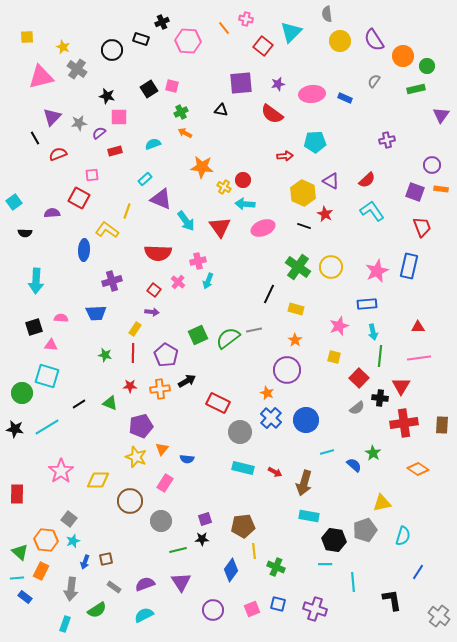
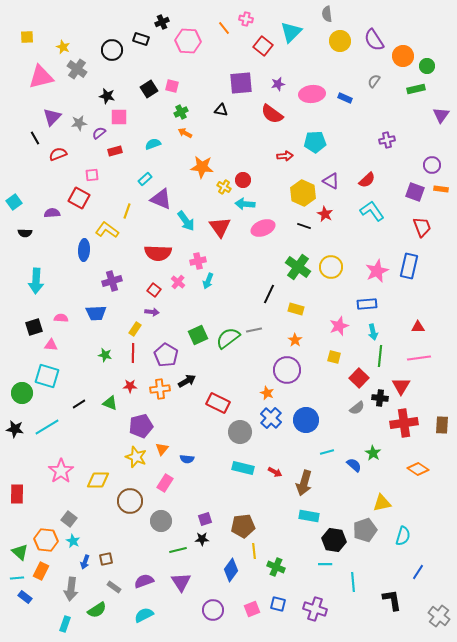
cyan star at (73, 541): rotated 24 degrees counterclockwise
purple semicircle at (145, 584): moved 1 px left, 3 px up
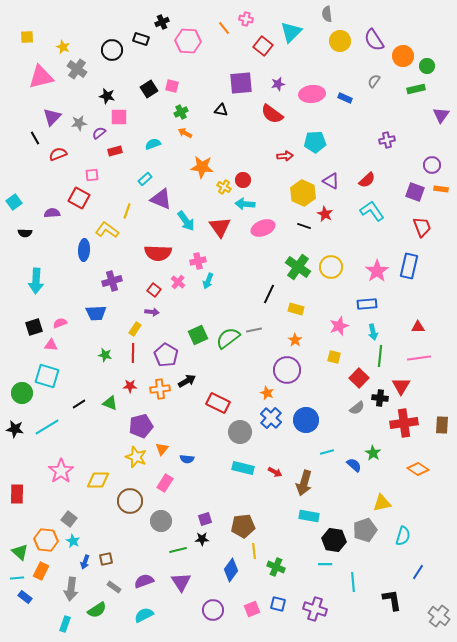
pink star at (377, 271): rotated 10 degrees counterclockwise
pink semicircle at (61, 318): moved 1 px left, 5 px down; rotated 24 degrees counterclockwise
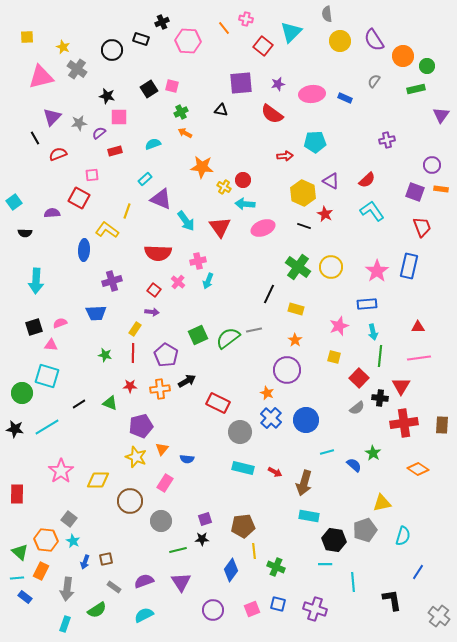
gray arrow at (71, 589): moved 4 px left
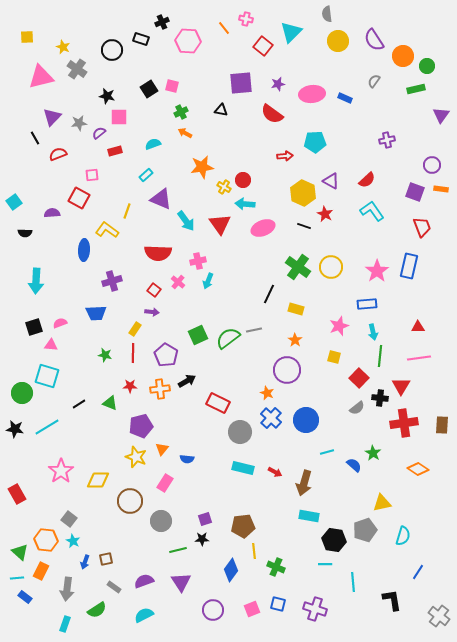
yellow circle at (340, 41): moved 2 px left
orange star at (202, 167): rotated 15 degrees counterclockwise
cyan rectangle at (145, 179): moved 1 px right, 4 px up
red triangle at (220, 227): moved 3 px up
red rectangle at (17, 494): rotated 30 degrees counterclockwise
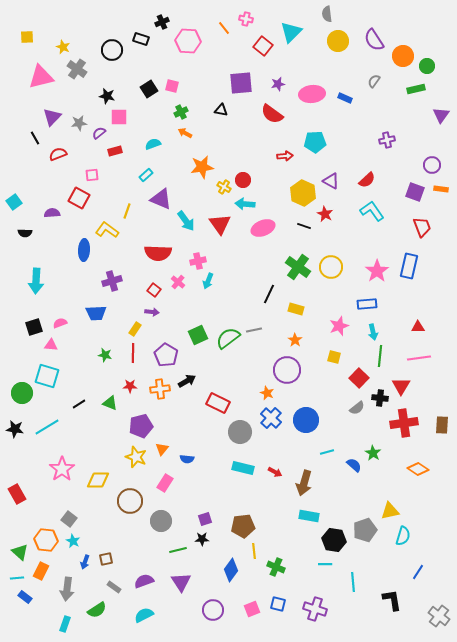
pink star at (61, 471): moved 1 px right, 2 px up
yellow triangle at (382, 503): moved 8 px right, 8 px down
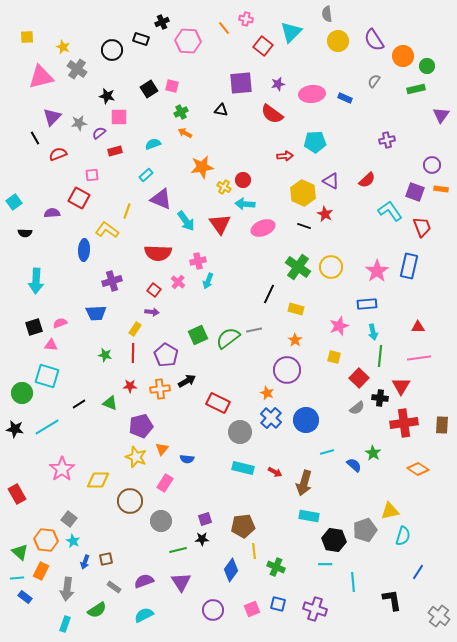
cyan L-shape at (372, 211): moved 18 px right
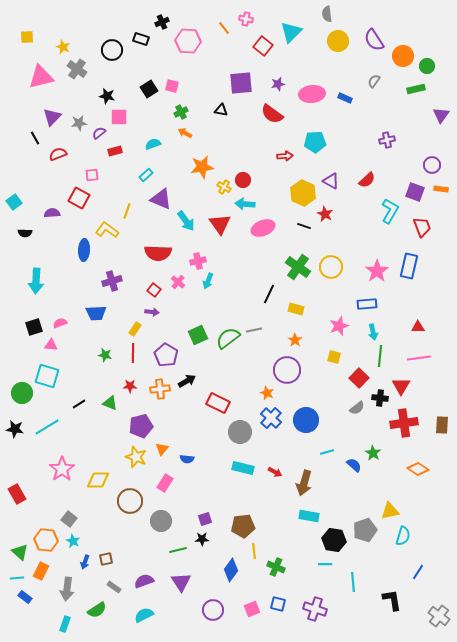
cyan L-shape at (390, 211): rotated 65 degrees clockwise
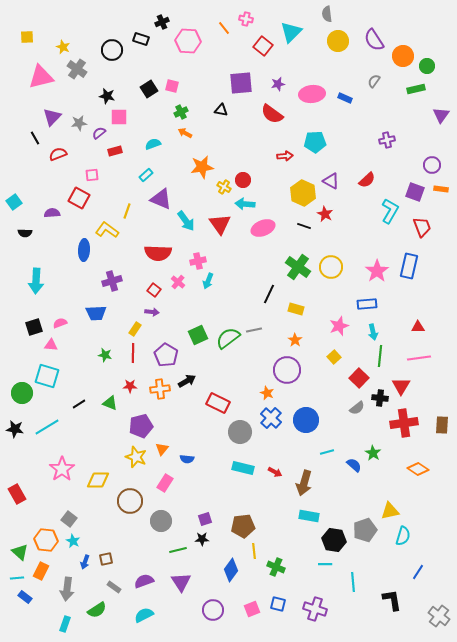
yellow square at (334, 357): rotated 32 degrees clockwise
